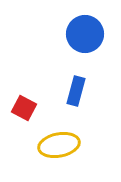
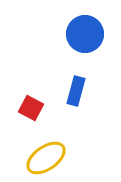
red square: moved 7 px right
yellow ellipse: moved 13 px left, 13 px down; rotated 24 degrees counterclockwise
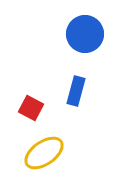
yellow ellipse: moved 2 px left, 5 px up
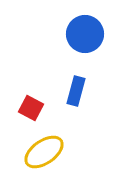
yellow ellipse: moved 1 px up
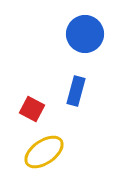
red square: moved 1 px right, 1 px down
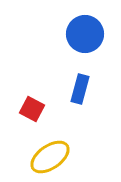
blue rectangle: moved 4 px right, 2 px up
yellow ellipse: moved 6 px right, 5 px down
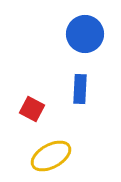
blue rectangle: rotated 12 degrees counterclockwise
yellow ellipse: moved 1 px right, 1 px up; rotated 6 degrees clockwise
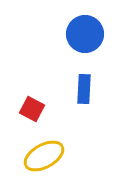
blue rectangle: moved 4 px right
yellow ellipse: moved 7 px left
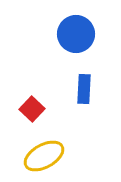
blue circle: moved 9 px left
red square: rotated 15 degrees clockwise
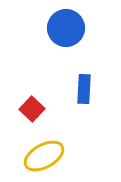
blue circle: moved 10 px left, 6 px up
